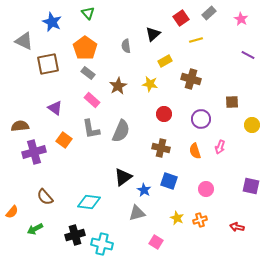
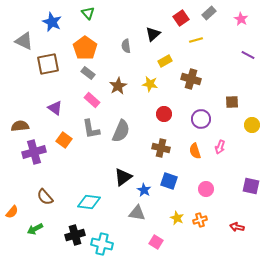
gray triangle at (137, 213): rotated 24 degrees clockwise
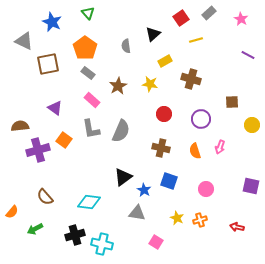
purple cross at (34, 152): moved 4 px right, 2 px up
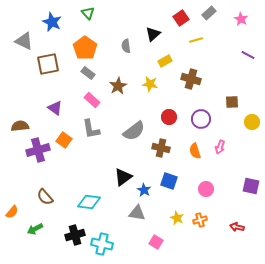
red circle at (164, 114): moved 5 px right, 3 px down
yellow circle at (252, 125): moved 3 px up
gray semicircle at (121, 131): moved 13 px right; rotated 30 degrees clockwise
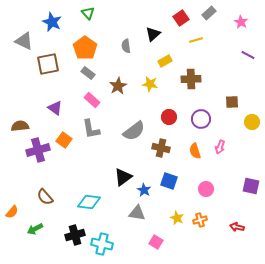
pink star at (241, 19): moved 3 px down
brown cross at (191, 79): rotated 18 degrees counterclockwise
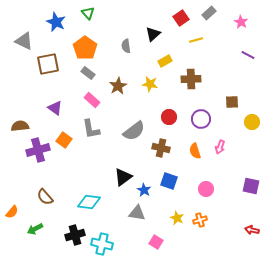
blue star at (52, 22): moved 4 px right
red arrow at (237, 227): moved 15 px right, 3 px down
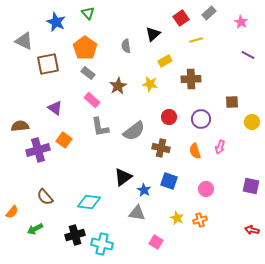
gray L-shape at (91, 129): moved 9 px right, 2 px up
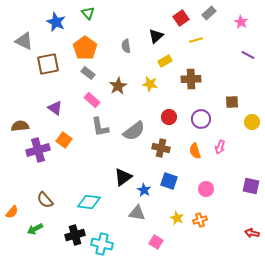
black triangle at (153, 34): moved 3 px right, 2 px down
brown semicircle at (45, 197): moved 3 px down
red arrow at (252, 230): moved 3 px down
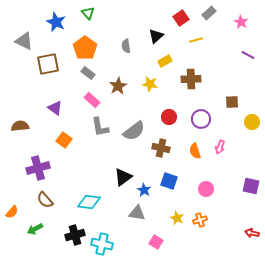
purple cross at (38, 150): moved 18 px down
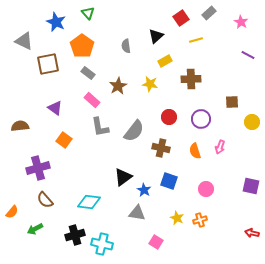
orange pentagon at (85, 48): moved 3 px left, 2 px up
gray semicircle at (134, 131): rotated 15 degrees counterclockwise
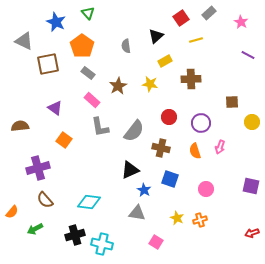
purple circle at (201, 119): moved 4 px down
black triangle at (123, 177): moved 7 px right, 7 px up; rotated 12 degrees clockwise
blue square at (169, 181): moved 1 px right, 2 px up
red arrow at (252, 233): rotated 32 degrees counterclockwise
